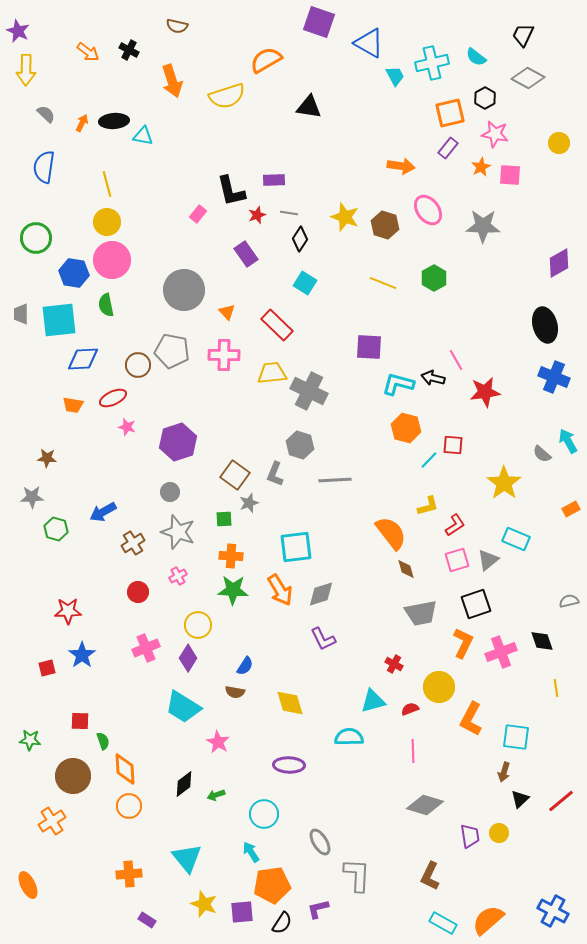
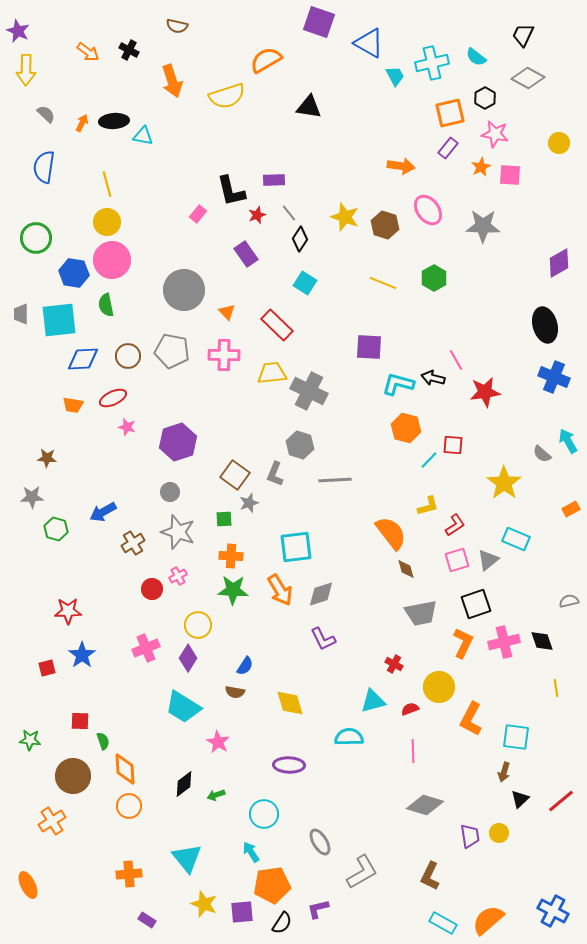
gray line at (289, 213): rotated 42 degrees clockwise
brown circle at (138, 365): moved 10 px left, 9 px up
red circle at (138, 592): moved 14 px right, 3 px up
pink cross at (501, 652): moved 3 px right, 10 px up; rotated 8 degrees clockwise
gray L-shape at (357, 875): moved 5 px right, 3 px up; rotated 57 degrees clockwise
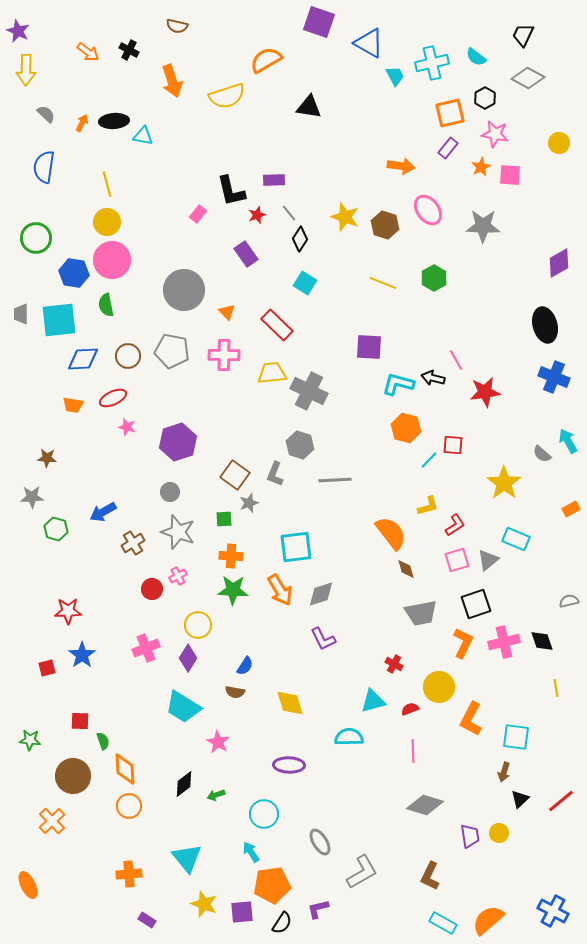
orange cross at (52, 821): rotated 12 degrees counterclockwise
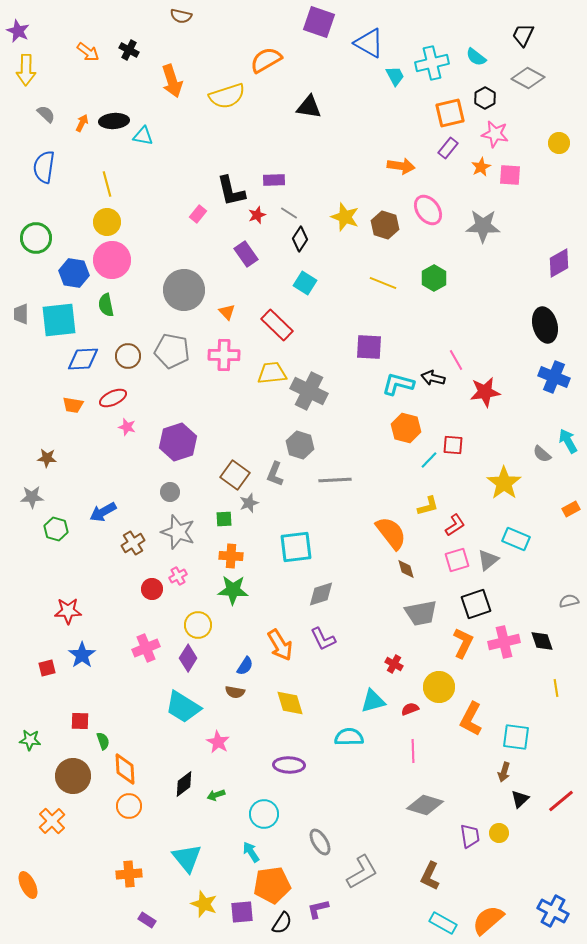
brown semicircle at (177, 26): moved 4 px right, 10 px up
gray line at (289, 213): rotated 18 degrees counterclockwise
orange arrow at (280, 590): moved 55 px down
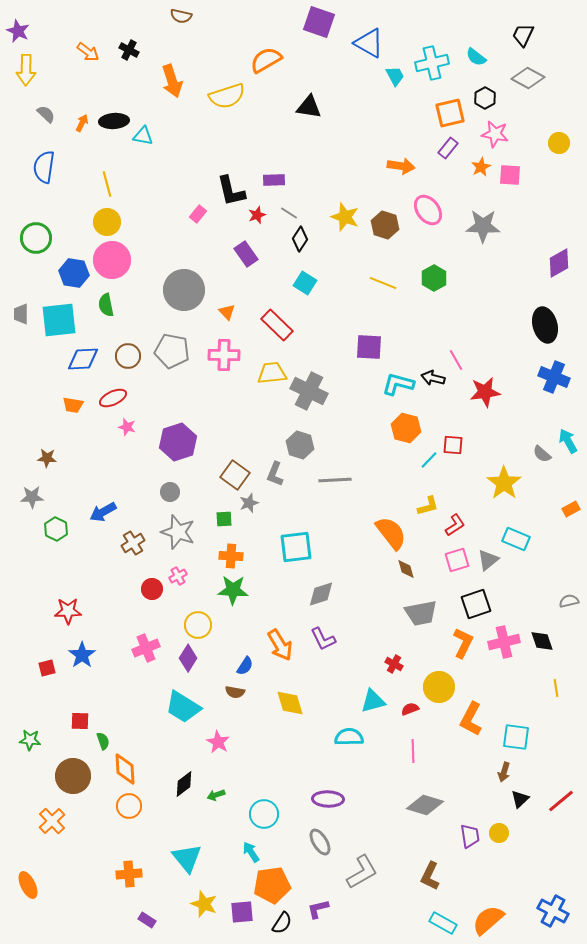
green hexagon at (56, 529): rotated 10 degrees clockwise
purple ellipse at (289, 765): moved 39 px right, 34 px down
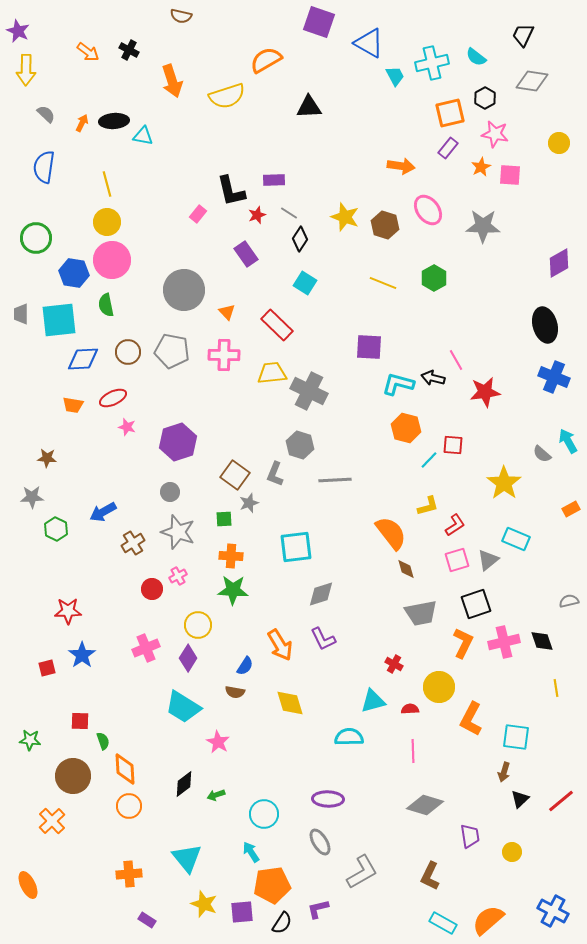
gray diamond at (528, 78): moved 4 px right, 3 px down; rotated 20 degrees counterclockwise
black triangle at (309, 107): rotated 12 degrees counterclockwise
brown circle at (128, 356): moved 4 px up
red semicircle at (410, 709): rotated 18 degrees clockwise
yellow circle at (499, 833): moved 13 px right, 19 px down
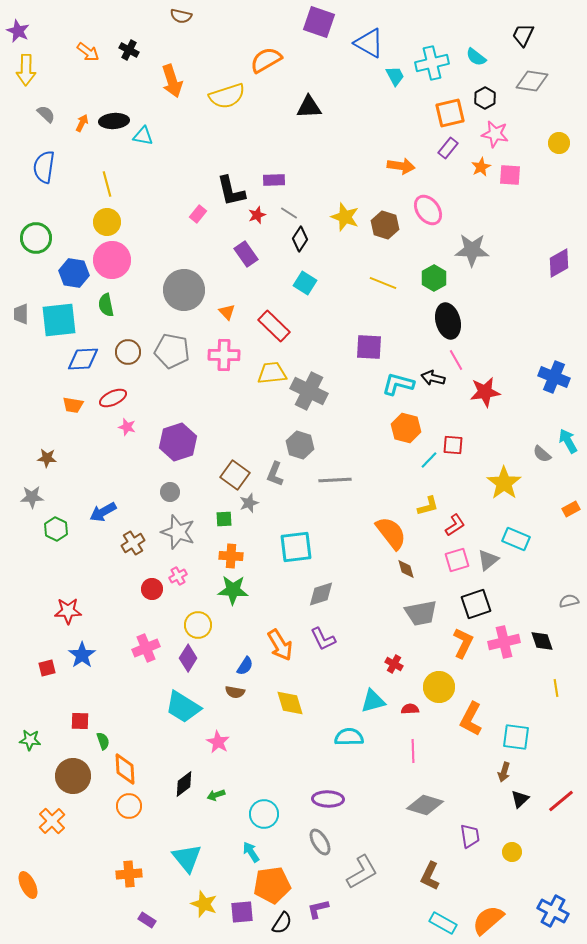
gray star at (483, 226): moved 11 px left, 24 px down
red rectangle at (277, 325): moved 3 px left, 1 px down
black ellipse at (545, 325): moved 97 px left, 4 px up
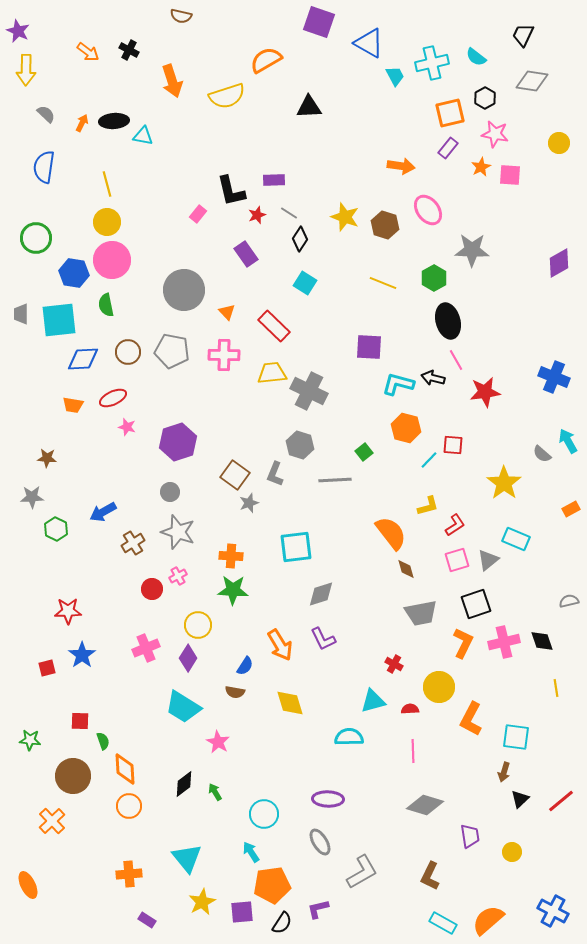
green square at (224, 519): moved 140 px right, 67 px up; rotated 36 degrees counterclockwise
green arrow at (216, 795): moved 1 px left, 3 px up; rotated 78 degrees clockwise
yellow star at (204, 904): moved 2 px left, 2 px up; rotated 24 degrees clockwise
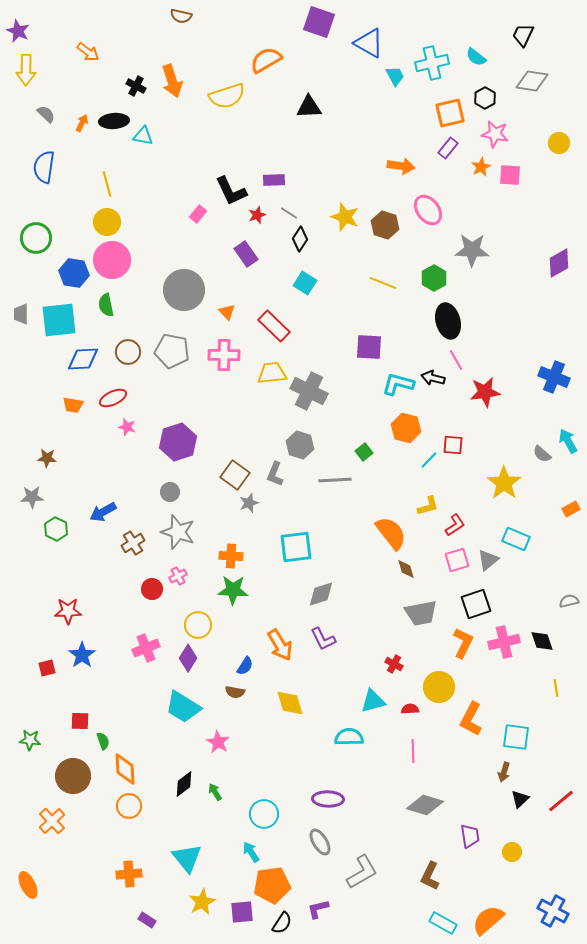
black cross at (129, 50): moved 7 px right, 36 px down
black L-shape at (231, 191): rotated 12 degrees counterclockwise
